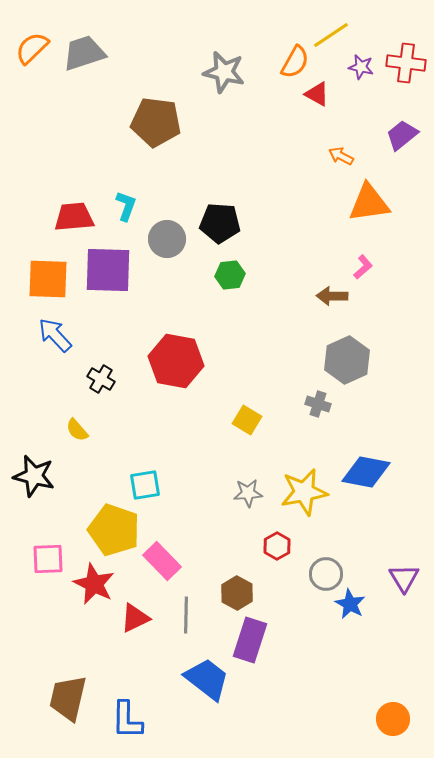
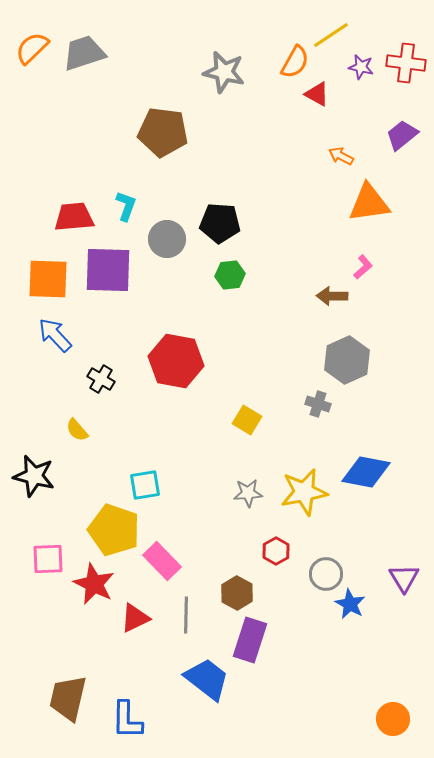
brown pentagon at (156, 122): moved 7 px right, 10 px down
red hexagon at (277, 546): moved 1 px left, 5 px down
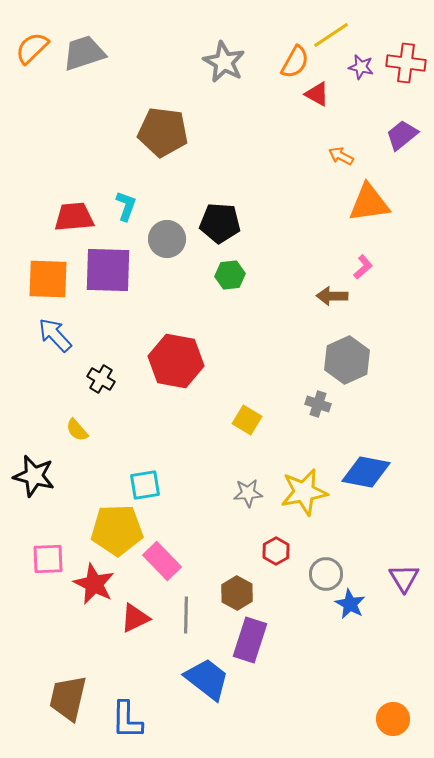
gray star at (224, 72): moved 10 px up; rotated 15 degrees clockwise
yellow pentagon at (114, 530): moved 3 px right; rotated 21 degrees counterclockwise
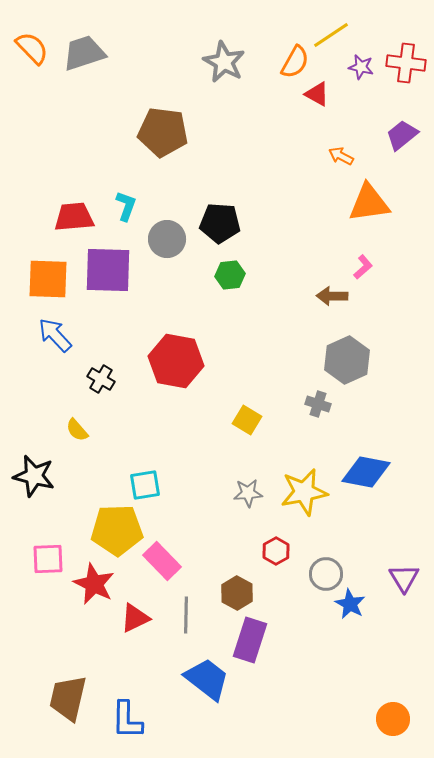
orange semicircle at (32, 48): rotated 90 degrees clockwise
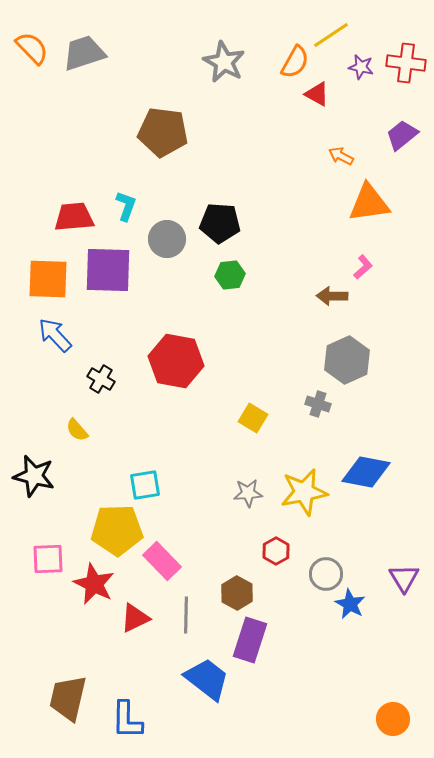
yellow square at (247, 420): moved 6 px right, 2 px up
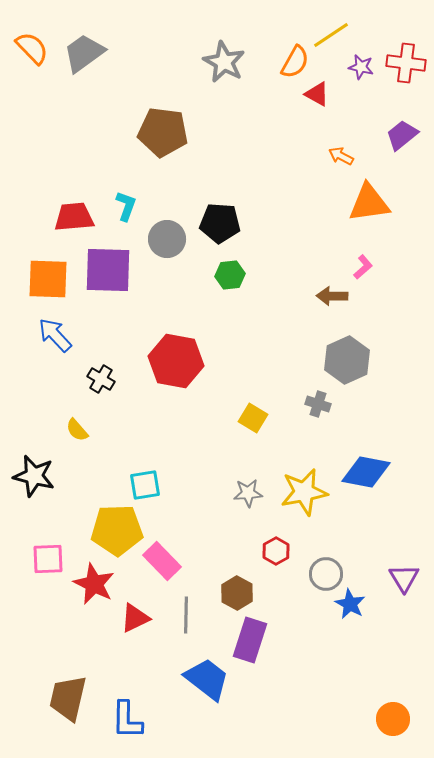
gray trapezoid at (84, 53): rotated 18 degrees counterclockwise
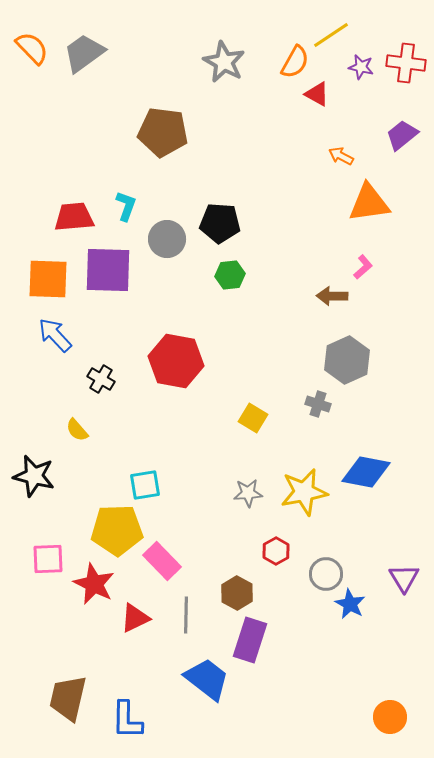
orange circle at (393, 719): moved 3 px left, 2 px up
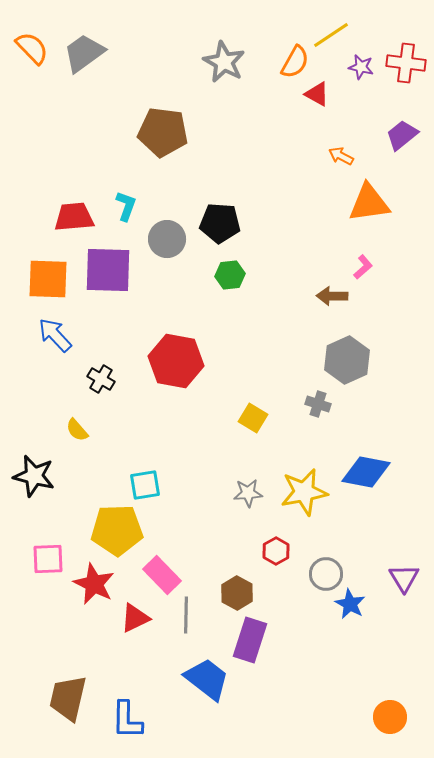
pink rectangle at (162, 561): moved 14 px down
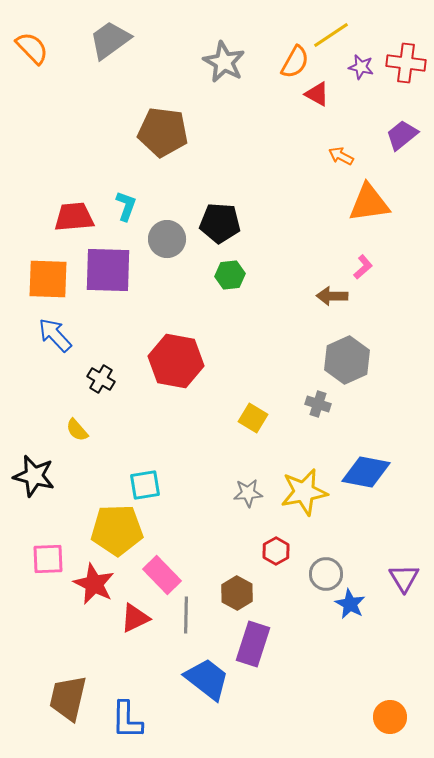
gray trapezoid at (84, 53): moved 26 px right, 13 px up
purple rectangle at (250, 640): moved 3 px right, 4 px down
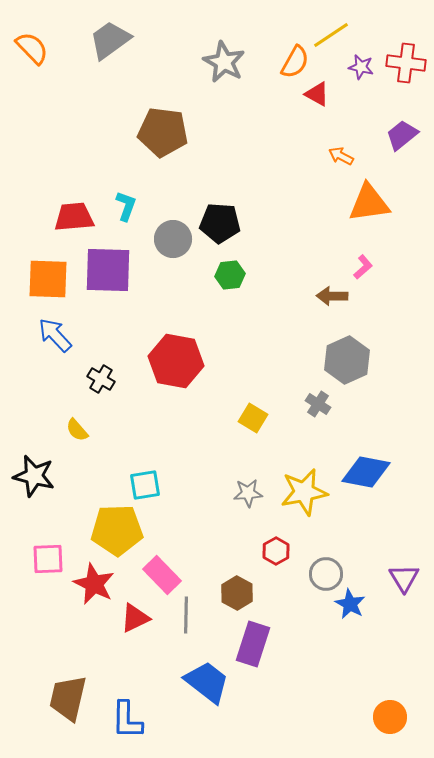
gray circle at (167, 239): moved 6 px right
gray cross at (318, 404): rotated 15 degrees clockwise
blue trapezoid at (207, 679): moved 3 px down
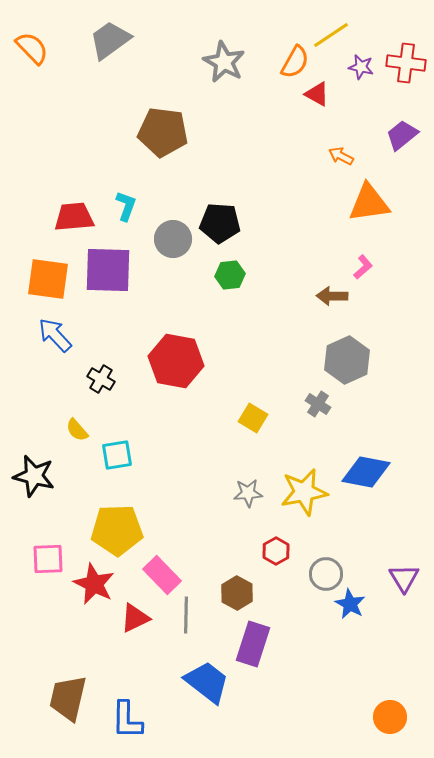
orange square at (48, 279): rotated 6 degrees clockwise
cyan square at (145, 485): moved 28 px left, 30 px up
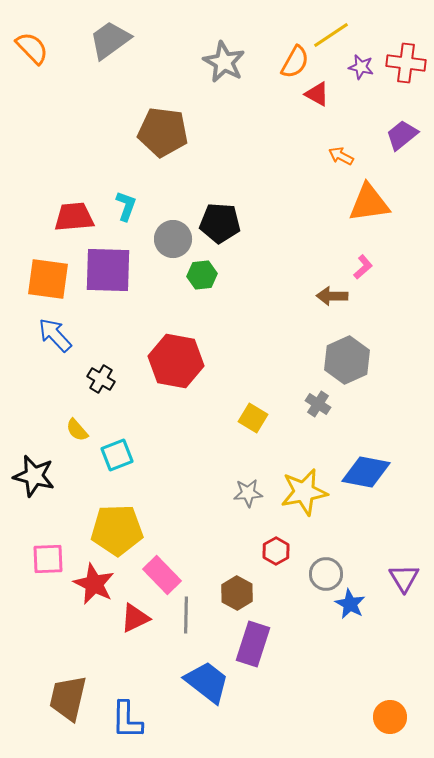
green hexagon at (230, 275): moved 28 px left
cyan square at (117, 455): rotated 12 degrees counterclockwise
